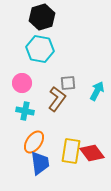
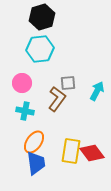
cyan hexagon: rotated 16 degrees counterclockwise
blue trapezoid: moved 4 px left
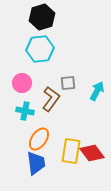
brown L-shape: moved 6 px left
orange ellipse: moved 5 px right, 3 px up
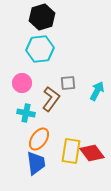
cyan cross: moved 1 px right, 2 px down
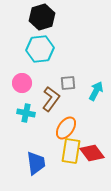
cyan arrow: moved 1 px left
orange ellipse: moved 27 px right, 11 px up
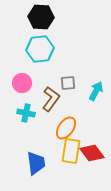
black hexagon: moved 1 px left; rotated 20 degrees clockwise
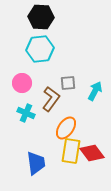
cyan arrow: moved 1 px left
cyan cross: rotated 12 degrees clockwise
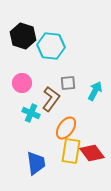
black hexagon: moved 18 px left, 19 px down; rotated 15 degrees clockwise
cyan hexagon: moved 11 px right, 3 px up; rotated 12 degrees clockwise
cyan cross: moved 5 px right
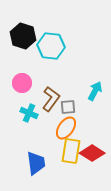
gray square: moved 24 px down
cyan cross: moved 2 px left
red diamond: rotated 20 degrees counterclockwise
